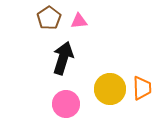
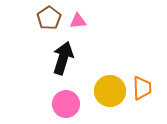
pink triangle: moved 1 px left
yellow circle: moved 2 px down
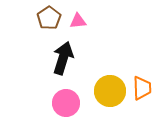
pink circle: moved 1 px up
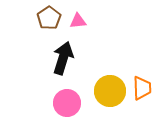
pink circle: moved 1 px right
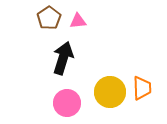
yellow circle: moved 1 px down
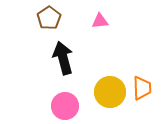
pink triangle: moved 22 px right
black arrow: rotated 32 degrees counterclockwise
pink circle: moved 2 px left, 3 px down
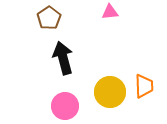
pink triangle: moved 10 px right, 9 px up
orange trapezoid: moved 2 px right, 2 px up
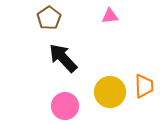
pink triangle: moved 4 px down
black arrow: rotated 28 degrees counterclockwise
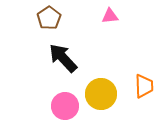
yellow circle: moved 9 px left, 2 px down
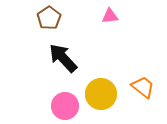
orange trapezoid: moved 1 px left, 1 px down; rotated 50 degrees counterclockwise
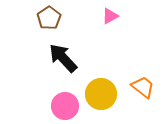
pink triangle: rotated 24 degrees counterclockwise
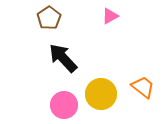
pink circle: moved 1 px left, 1 px up
